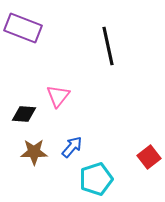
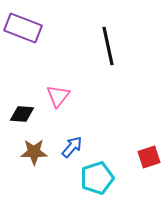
black diamond: moved 2 px left
red square: rotated 20 degrees clockwise
cyan pentagon: moved 1 px right, 1 px up
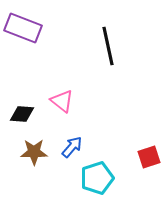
pink triangle: moved 4 px right, 5 px down; rotated 30 degrees counterclockwise
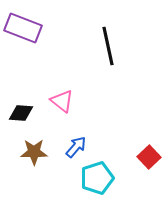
black diamond: moved 1 px left, 1 px up
blue arrow: moved 4 px right
red square: rotated 25 degrees counterclockwise
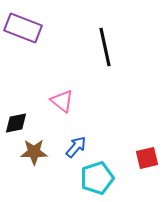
black line: moved 3 px left, 1 px down
black diamond: moved 5 px left, 10 px down; rotated 15 degrees counterclockwise
red square: moved 2 px left, 1 px down; rotated 30 degrees clockwise
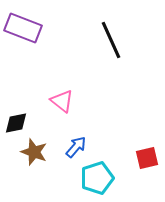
black line: moved 6 px right, 7 px up; rotated 12 degrees counterclockwise
brown star: rotated 20 degrees clockwise
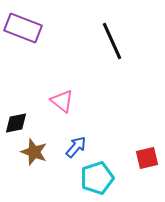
black line: moved 1 px right, 1 px down
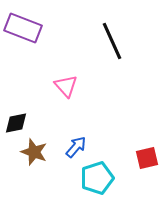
pink triangle: moved 4 px right, 15 px up; rotated 10 degrees clockwise
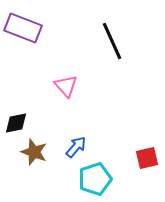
cyan pentagon: moved 2 px left, 1 px down
